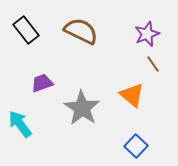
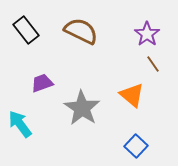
purple star: rotated 15 degrees counterclockwise
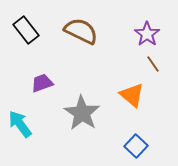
gray star: moved 5 px down
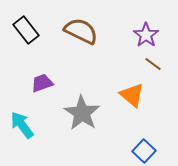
purple star: moved 1 px left, 1 px down
brown line: rotated 18 degrees counterclockwise
cyan arrow: moved 2 px right, 1 px down
blue square: moved 8 px right, 5 px down
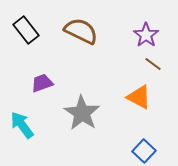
orange triangle: moved 7 px right, 2 px down; rotated 12 degrees counterclockwise
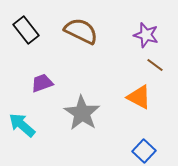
purple star: rotated 20 degrees counterclockwise
brown line: moved 2 px right, 1 px down
cyan arrow: rotated 12 degrees counterclockwise
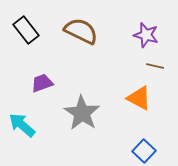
brown line: moved 1 px down; rotated 24 degrees counterclockwise
orange triangle: moved 1 px down
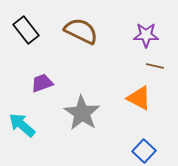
purple star: rotated 15 degrees counterclockwise
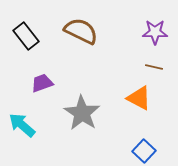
black rectangle: moved 6 px down
purple star: moved 9 px right, 3 px up
brown line: moved 1 px left, 1 px down
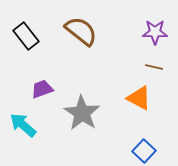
brown semicircle: rotated 12 degrees clockwise
purple trapezoid: moved 6 px down
cyan arrow: moved 1 px right
